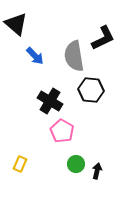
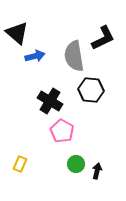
black triangle: moved 1 px right, 9 px down
blue arrow: rotated 60 degrees counterclockwise
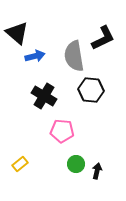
black cross: moved 6 px left, 5 px up
pink pentagon: rotated 25 degrees counterclockwise
yellow rectangle: rotated 28 degrees clockwise
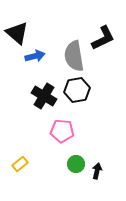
black hexagon: moved 14 px left; rotated 15 degrees counterclockwise
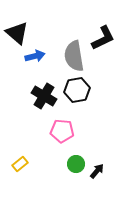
black arrow: rotated 28 degrees clockwise
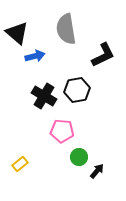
black L-shape: moved 17 px down
gray semicircle: moved 8 px left, 27 px up
green circle: moved 3 px right, 7 px up
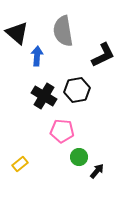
gray semicircle: moved 3 px left, 2 px down
blue arrow: moved 2 px right; rotated 72 degrees counterclockwise
